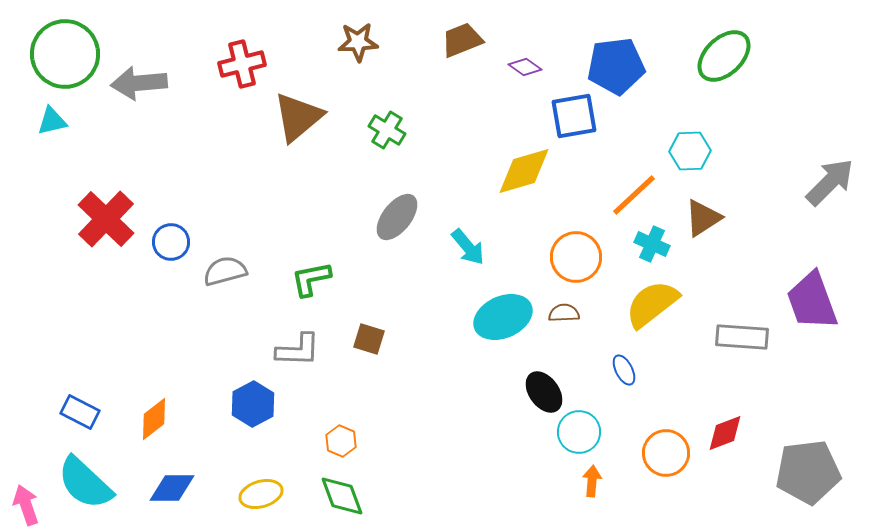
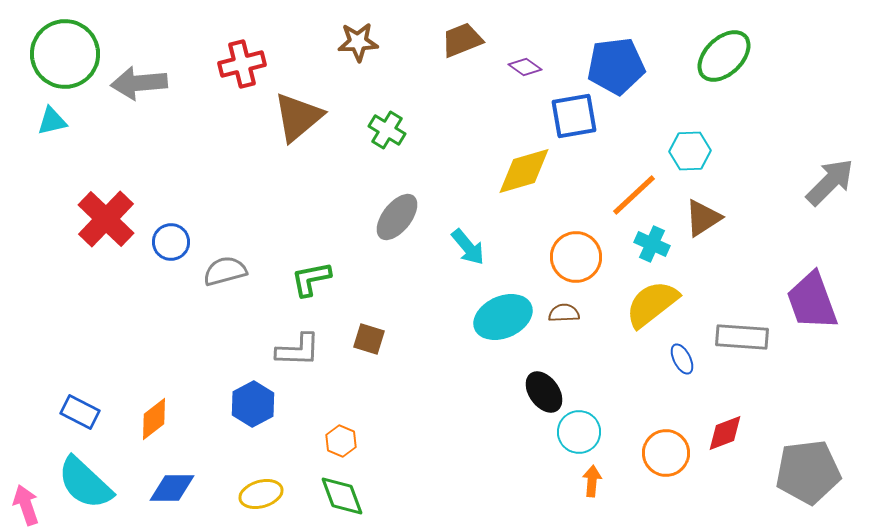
blue ellipse at (624, 370): moved 58 px right, 11 px up
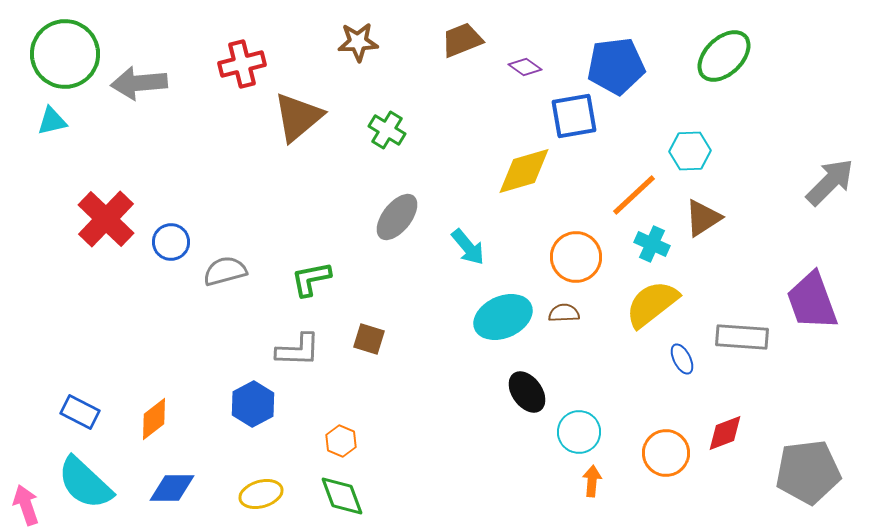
black ellipse at (544, 392): moved 17 px left
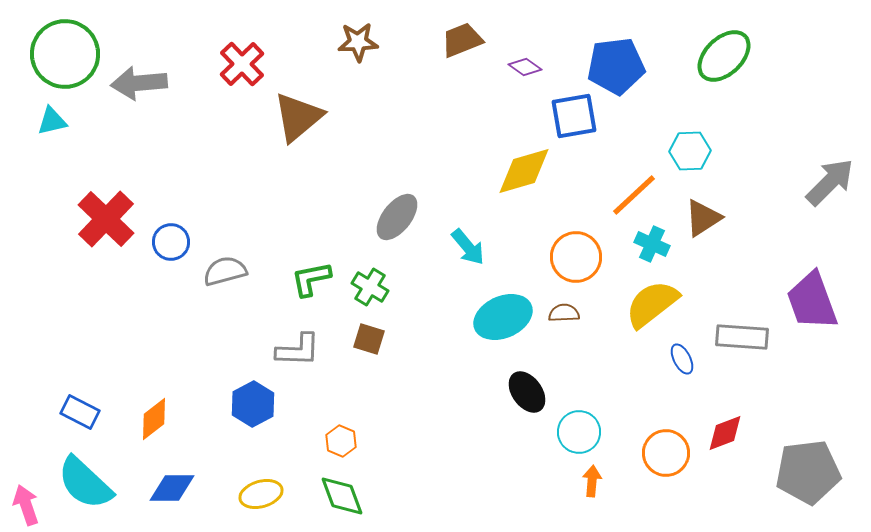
red cross at (242, 64): rotated 30 degrees counterclockwise
green cross at (387, 130): moved 17 px left, 157 px down
